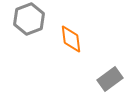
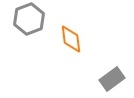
gray rectangle: moved 2 px right
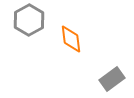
gray hexagon: moved 1 px down; rotated 8 degrees counterclockwise
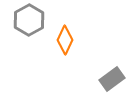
orange diamond: moved 6 px left, 1 px down; rotated 32 degrees clockwise
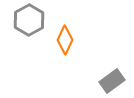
gray rectangle: moved 2 px down
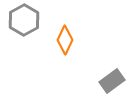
gray hexagon: moved 5 px left
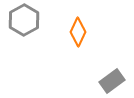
orange diamond: moved 13 px right, 8 px up
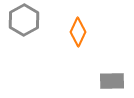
gray rectangle: rotated 35 degrees clockwise
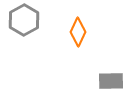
gray rectangle: moved 1 px left
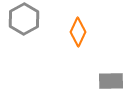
gray hexagon: moved 1 px up
